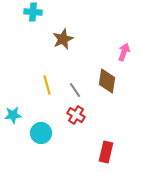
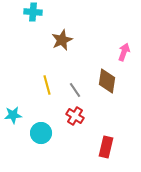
brown star: moved 1 px left, 1 px down
red cross: moved 1 px left, 1 px down
red rectangle: moved 5 px up
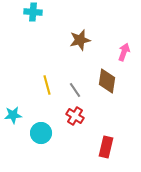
brown star: moved 18 px right; rotated 10 degrees clockwise
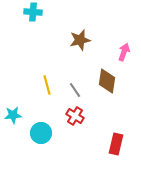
red rectangle: moved 10 px right, 3 px up
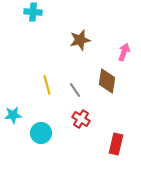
red cross: moved 6 px right, 3 px down
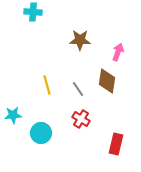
brown star: rotated 15 degrees clockwise
pink arrow: moved 6 px left
gray line: moved 3 px right, 1 px up
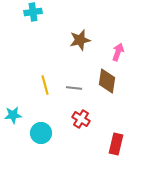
cyan cross: rotated 12 degrees counterclockwise
brown star: rotated 15 degrees counterclockwise
yellow line: moved 2 px left
gray line: moved 4 px left, 1 px up; rotated 49 degrees counterclockwise
